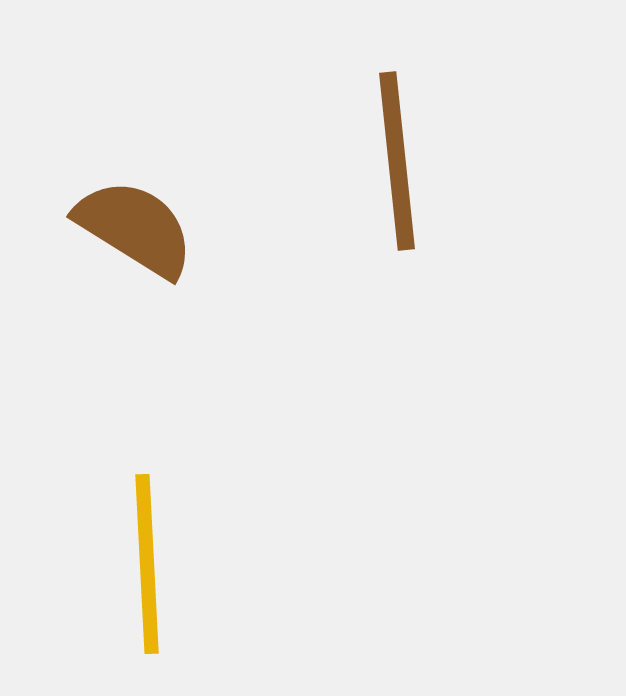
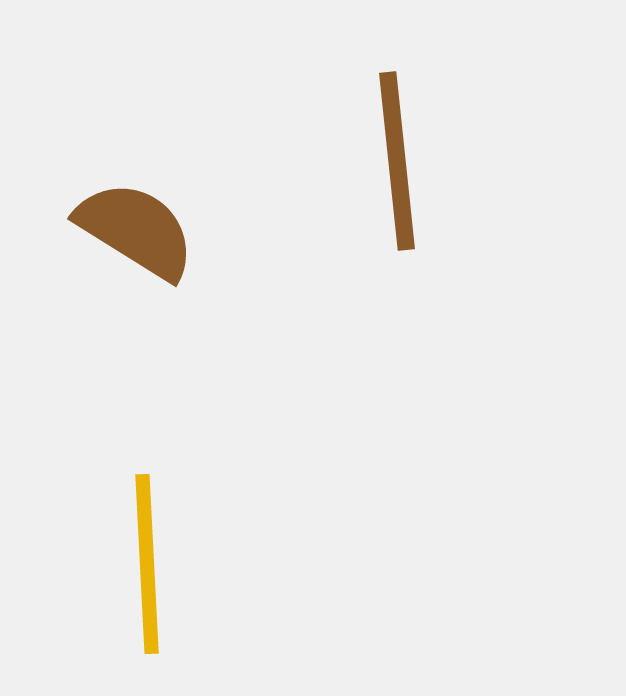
brown semicircle: moved 1 px right, 2 px down
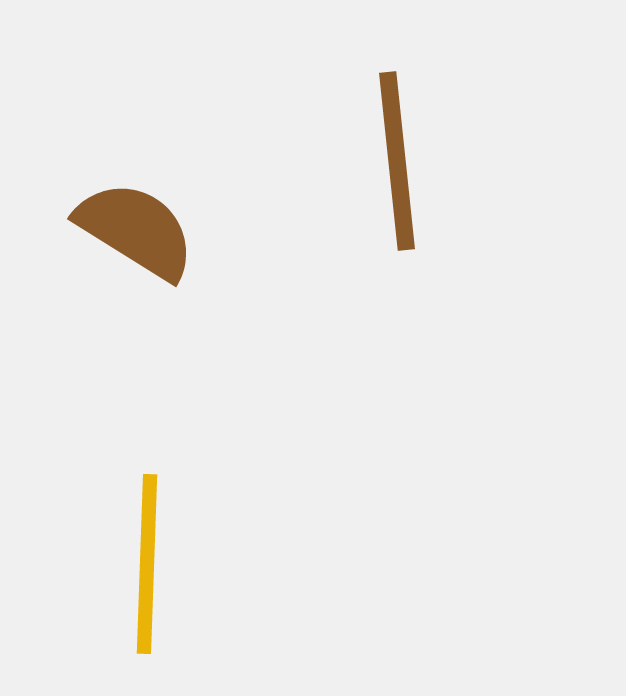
yellow line: rotated 5 degrees clockwise
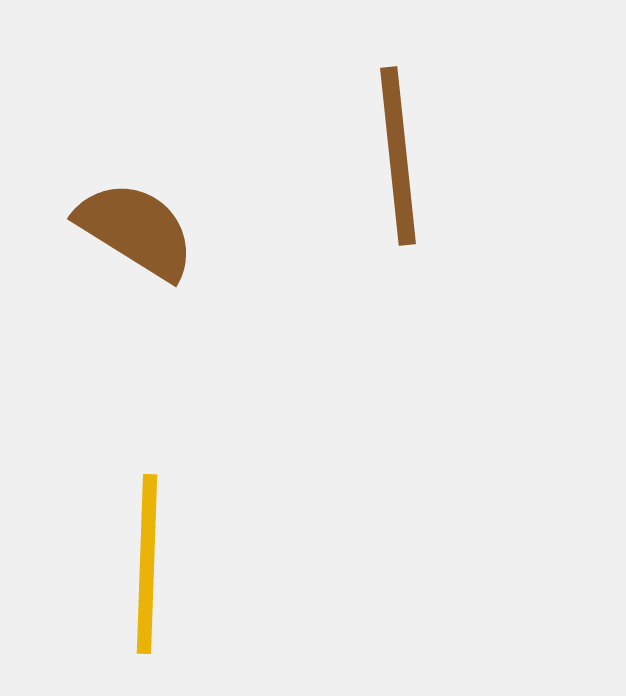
brown line: moved 1 px right, 5 px up
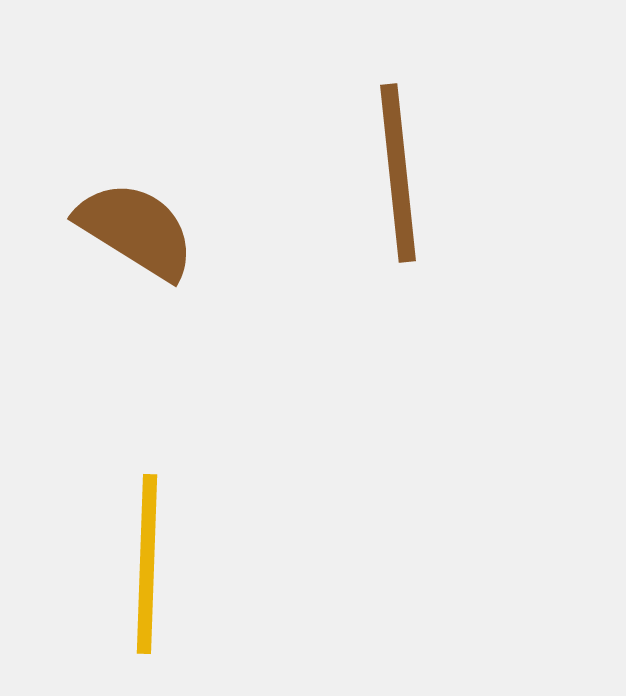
brown line: moved 17 px down
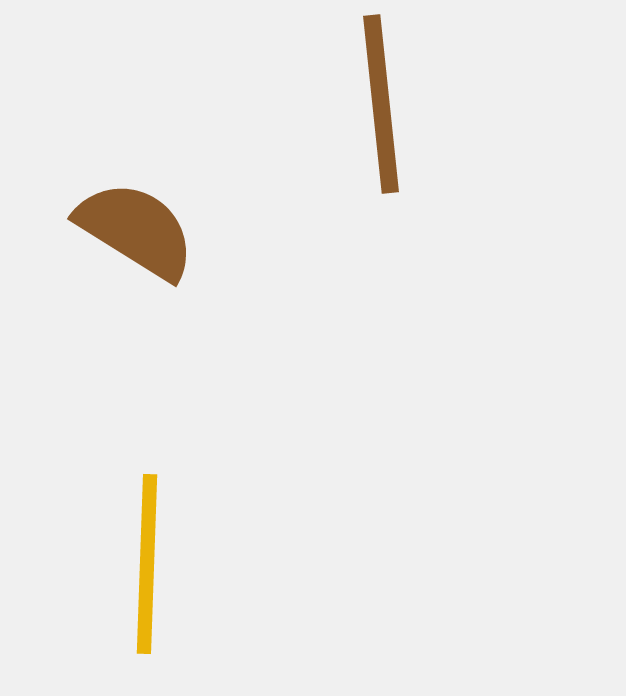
brown line: moved 17 px left, 69 px up
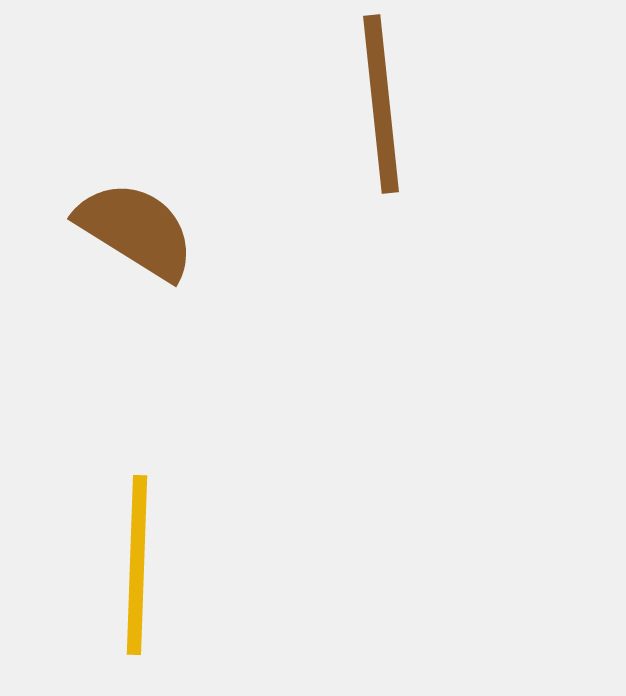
yellow line: moved 10 px left, 1 px down
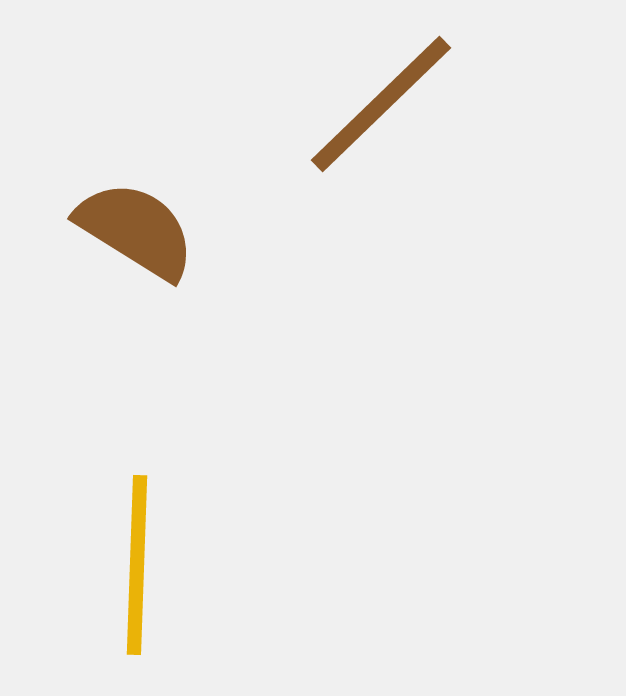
brown line: rotated 52 degrees clockwise
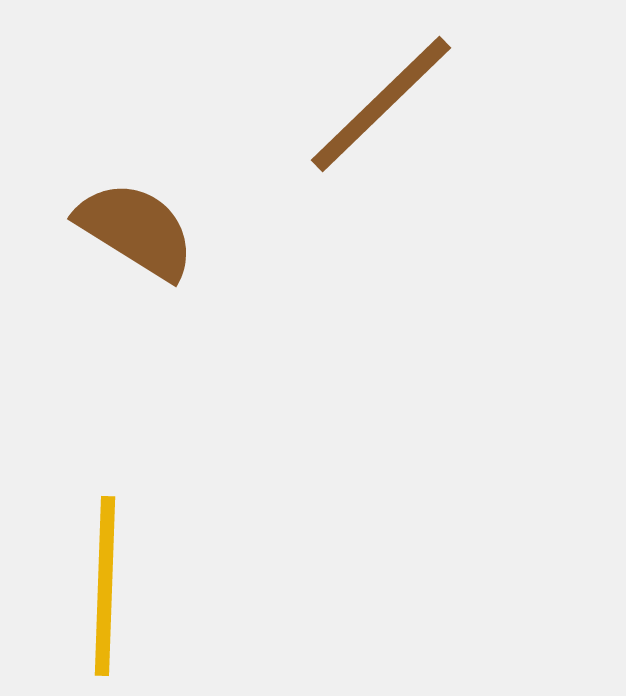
yellow line: moved 32 px left, 21 px down
